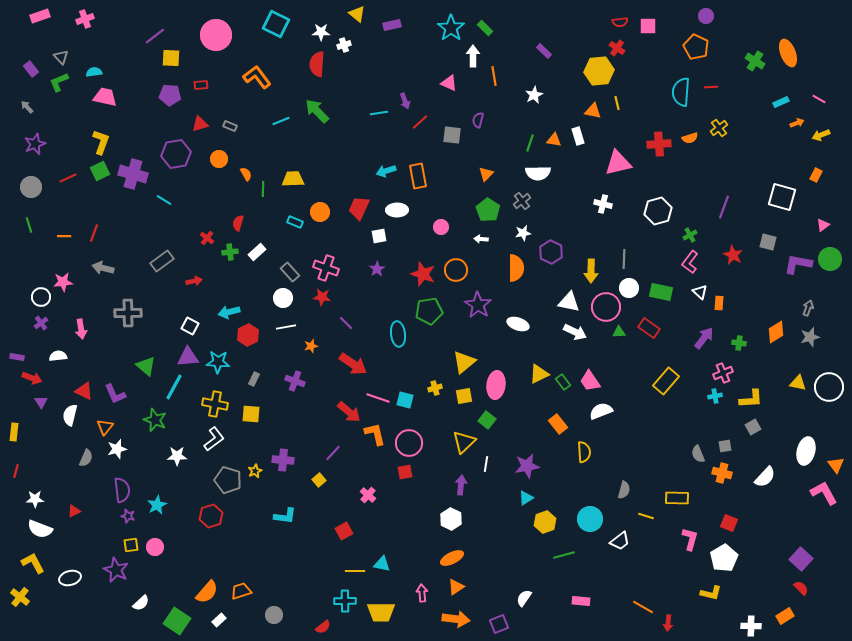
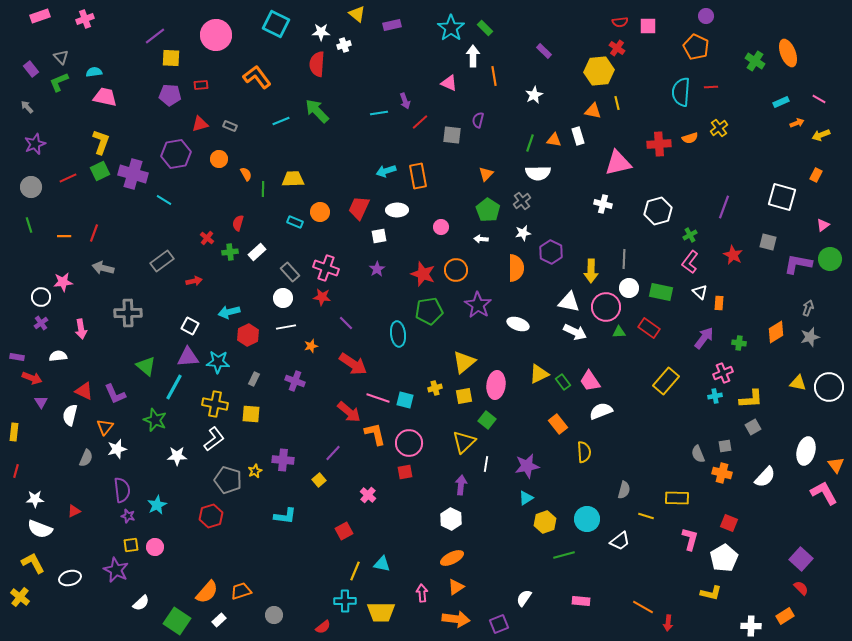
cyan circle at (590, 519): moved 3 px left
yellow line at (355, 571): rotated 66 degrees counterclockwise
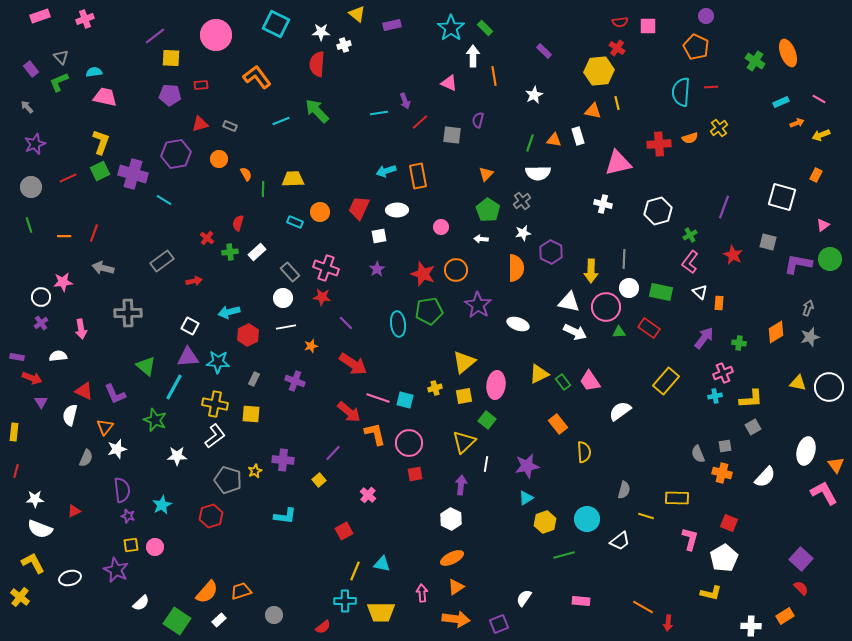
cyan ellipse at (398, 334): moved 10 px up
white semicircle at (601, 411): moved 19 px right; rotated 15 degrees counterclockwise
white L-shape at (214, 439): moved 1 px right, 3 px up
red square at (405, 472): moved 10 px right, 2 px down
cyan star at (157, 505): moved 5 px right
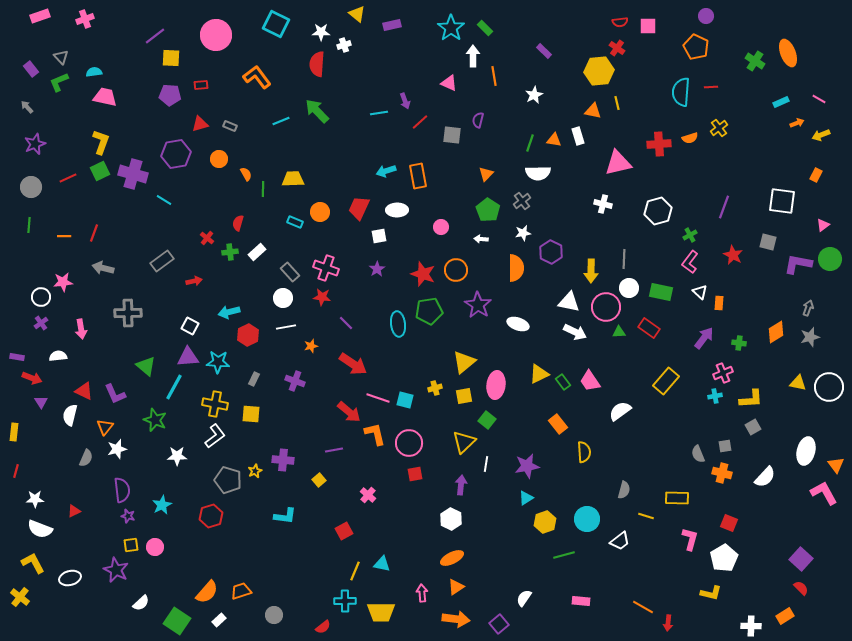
white square at (782, 197): moved 4 px down; rotated 8 degrees counterclockwise
green line at (29, 225): rotated 21 degrees clockwise
purple line at (333, 453): moved 1 px right, 3 px up; rotated 36 degrees clockwise
purple square at (499, 624): rotated 18 degrees counterclockwise
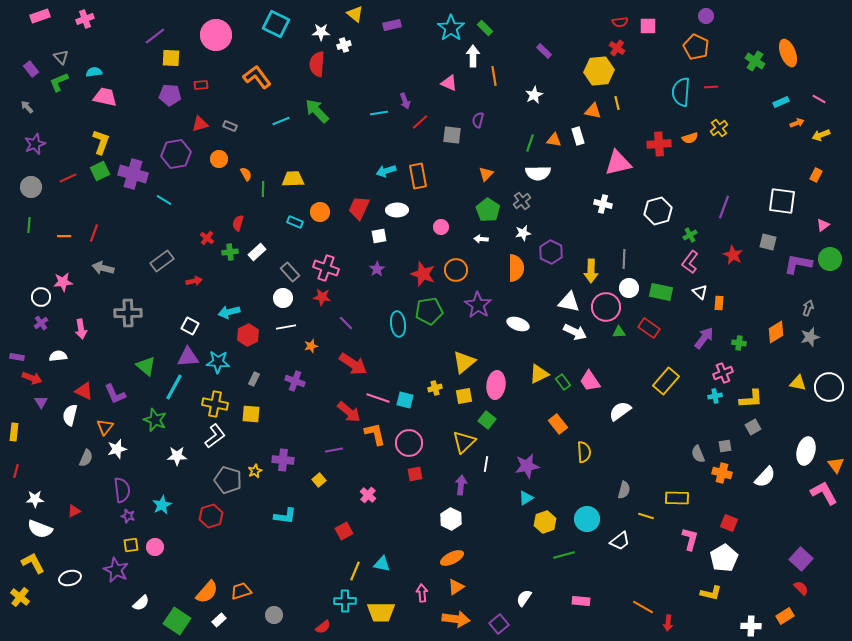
yellow triangle at (357, 14): moved 2 px left
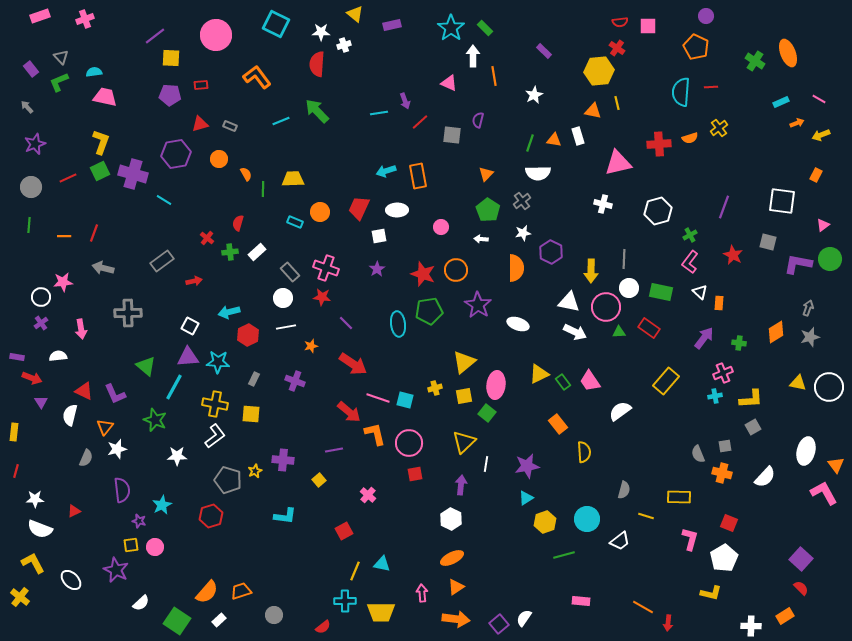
green square at (487, 420): moved 7 px up
yellow rectangle at (677, 498): moved 2 px right, 1 px up
purple star at (128, 516): moved 11 px right, 5 px down
white ellipse at (70, 578): moved 1 px right, 2 px down; rotated 60 degrees clockwise
white semicircle at (524, 598): moved 20 px down
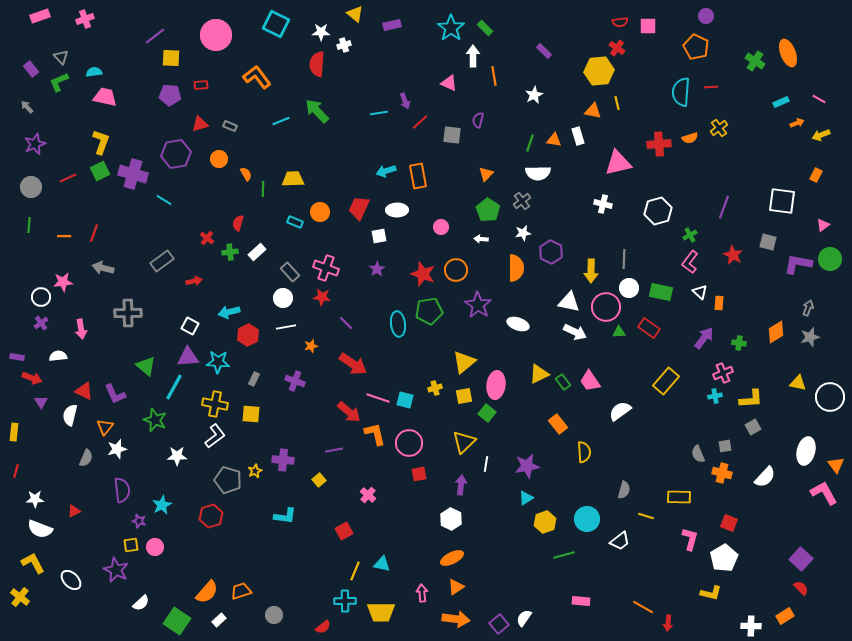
white circle at (829, 387): moved 1 px right, 10 px down
red square at (415, 474): moved 4 px right
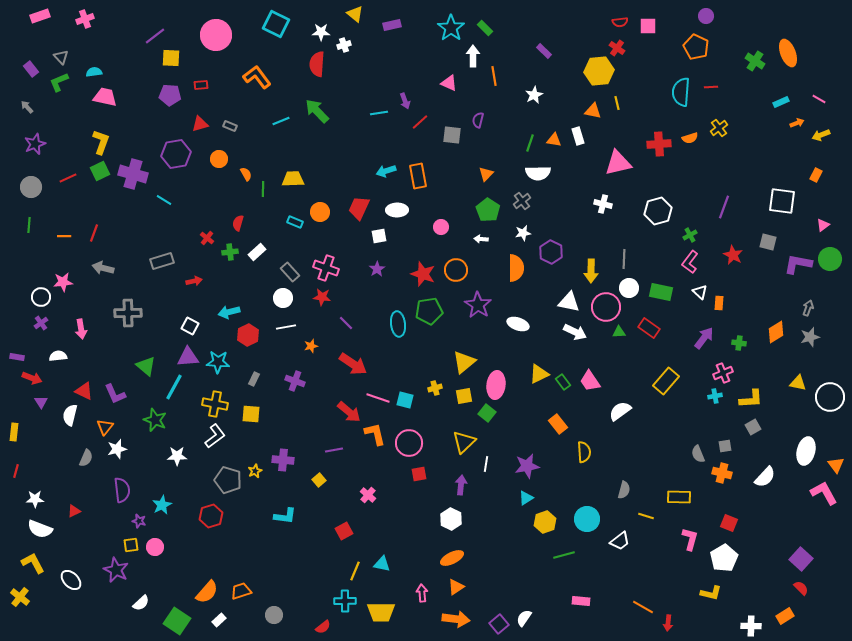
gray rectangle at (162, 261): rotated 20 degrees clockwise
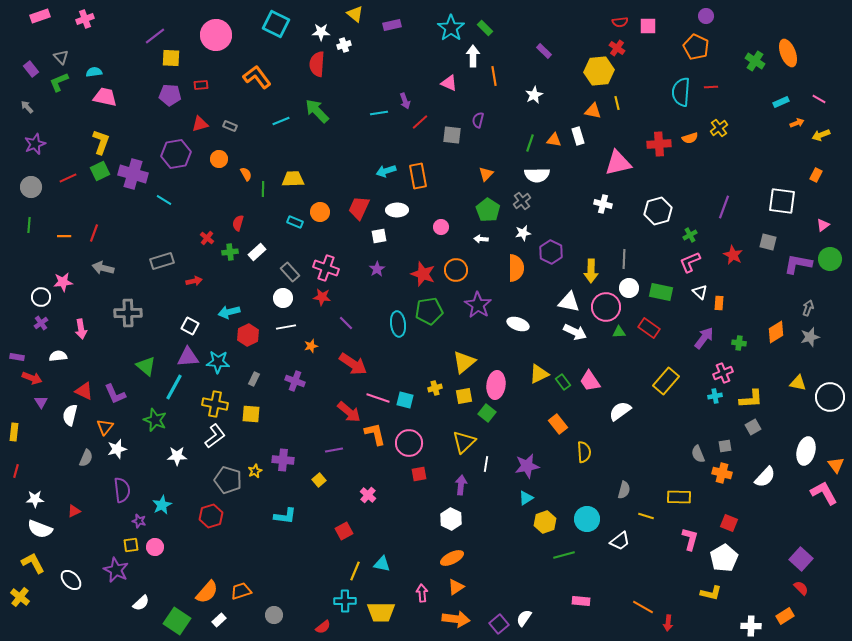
white semicircle at (538, 173): moved 1 px left, 2 px down
pink L-shape at (690, 262): rotated 30 degrees clockwise
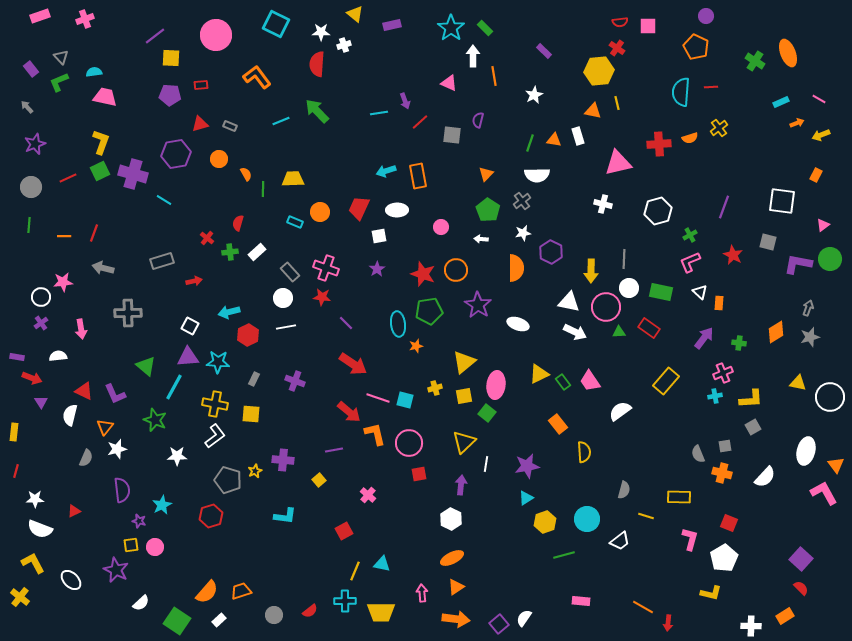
orange star at (311, 346): moved 105 px right
red semicircle at (323, 627): moved 13 px left, 16 px up
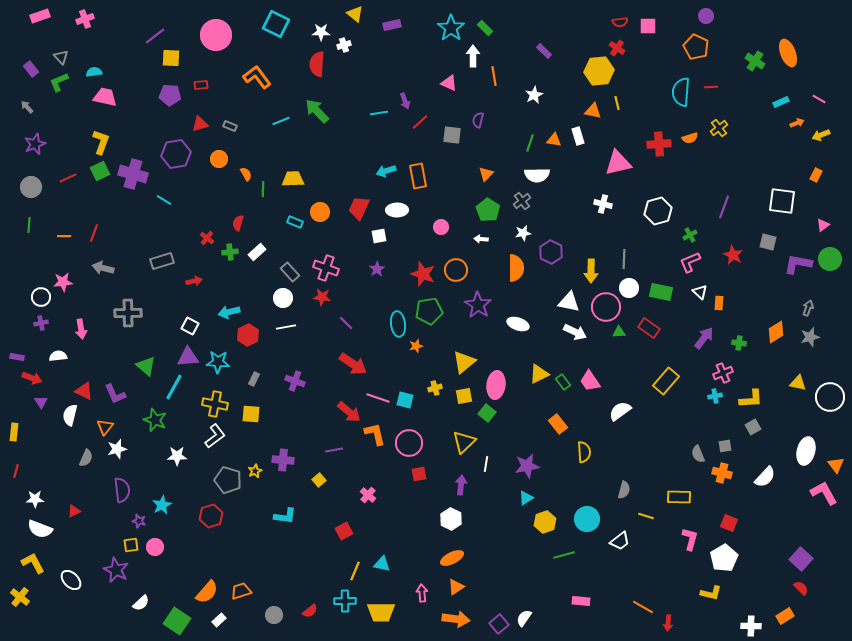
purple cross at (41, 323): rotated 24 degrees clockwise
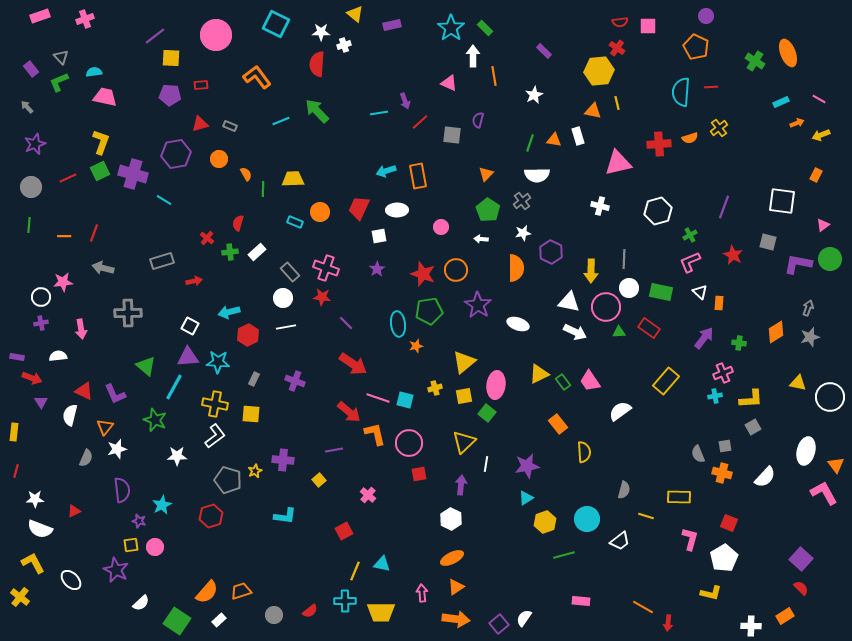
white cross at (603, 204): moved 3 px left, 2 px down
